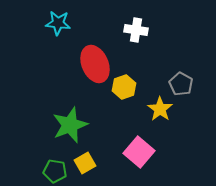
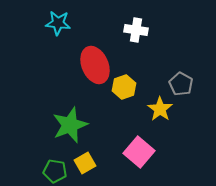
red ellipse: moved 1 px down
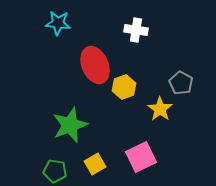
gray pentagon: moved 1 px up
pink square: moved 2 px right, 5 px down; rotated 24 degrees clockwise
yellow square: moved 10 px right, 1 px down
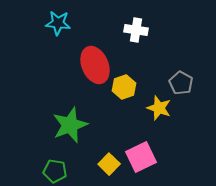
yellow star: moved 1 px left, 1 px up; rotated 15 degrees counterclockwise
yellow square: moved 14 px right; rotated 15 degrees counterclockwise
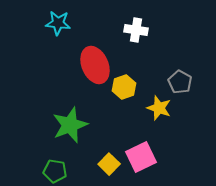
gray pentagon: moved 1 px left, 1 px up
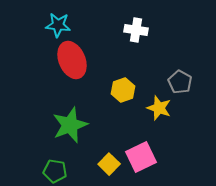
cyan star: moved 2 px down
red ellipse: moved 23 px left, 5 px up
yellow hexagon: moved 1 px left, 3 px down
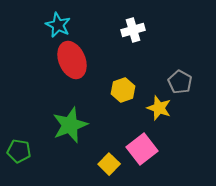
cyan star: rotated 20 degrees clockwise
white cross: moved 3 px left; rotated 25 degrees counterclockwise
pink square: moved 1 px right, 8 px up; rotated 12 degrees counterclockwise
green pentagon: moved 36 px left, 20 px up
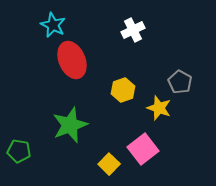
cyan star: moved 5 px left
white cross: rotated 10 degrees counterclockwise
pink square: moved 1 px right
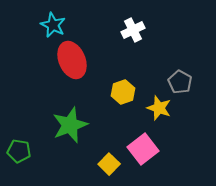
yellow hexagon: moved 2 px down
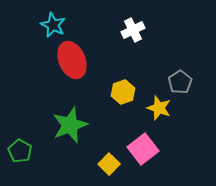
gray pentagon: rotated 10 degrees clockwise
green pentagon: moved 1 px right; rotated 20 degrees clockwise
